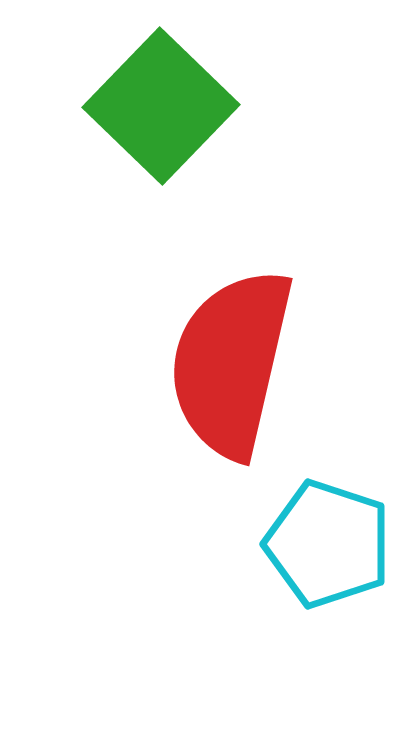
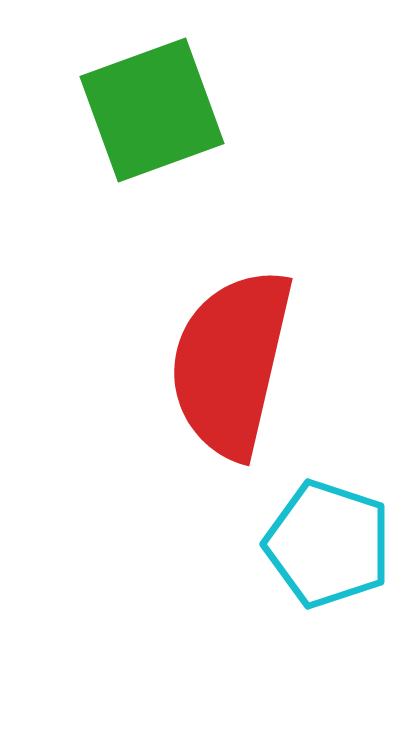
green square: moved 9 px left, 4 px down; rotated 26 degrees clockwise
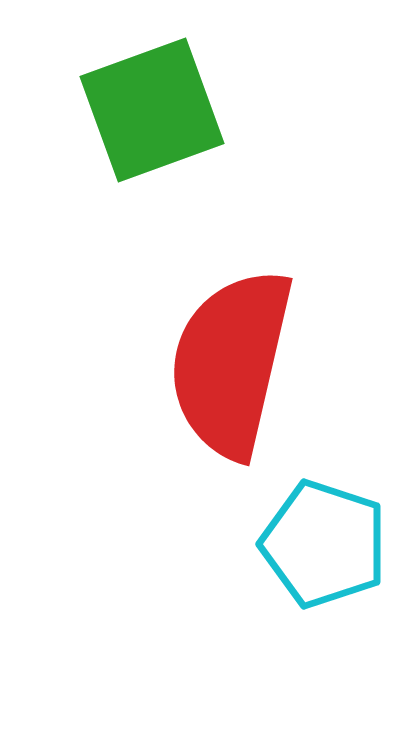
cyan pentagon: moved 4 px left
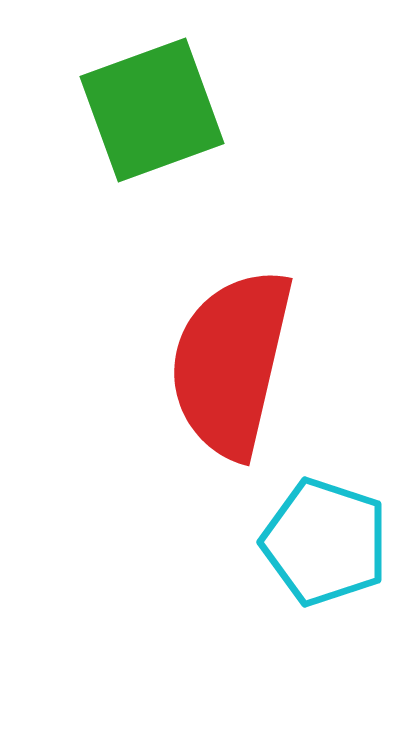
cyan pentagon: moved 1 px right, 2 px up
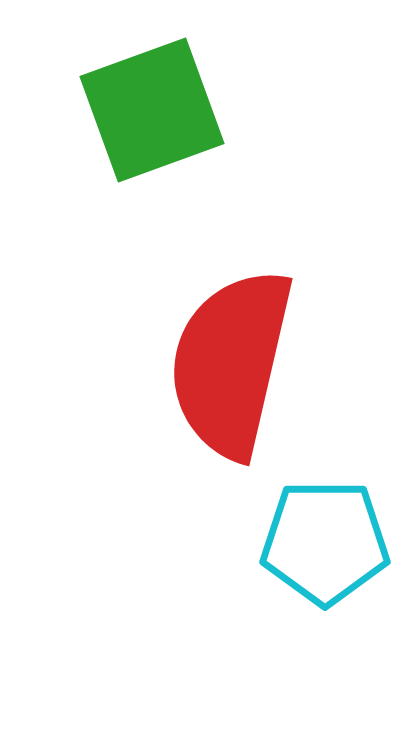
cyan pentagon: rotated 18 degrees counterclockwise
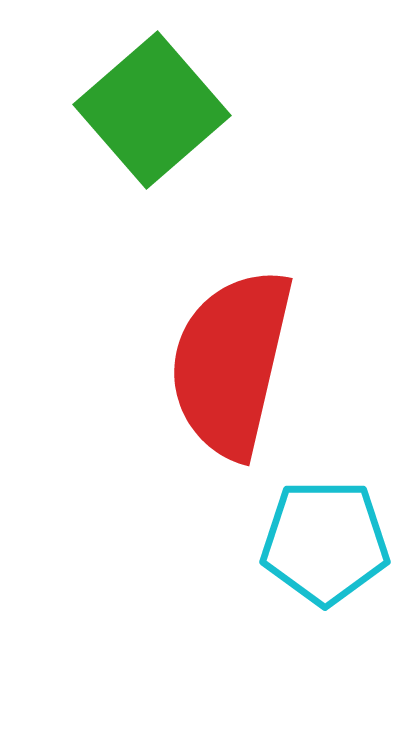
green square: rotated 21 degrees counterclockwise
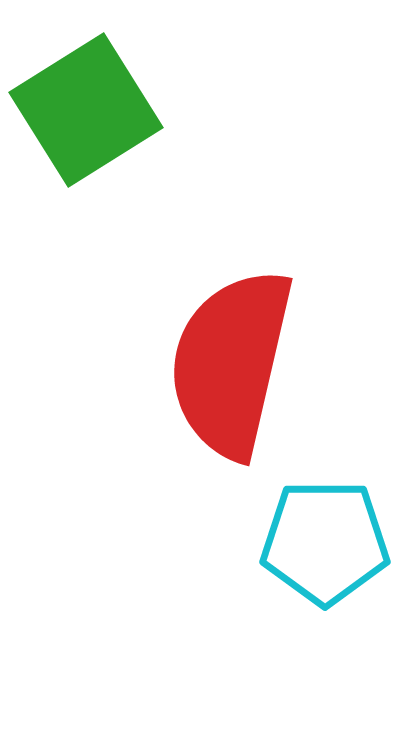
green square: moved 66 px left; rotated 9 degrees clockwise
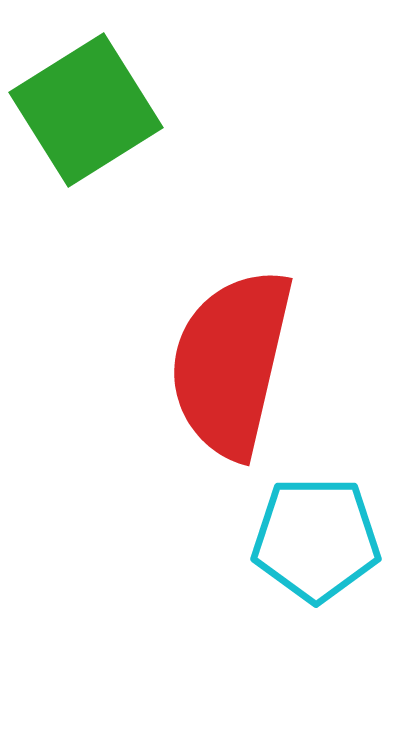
cyan pentagon: moved 9 px left, 3 px up
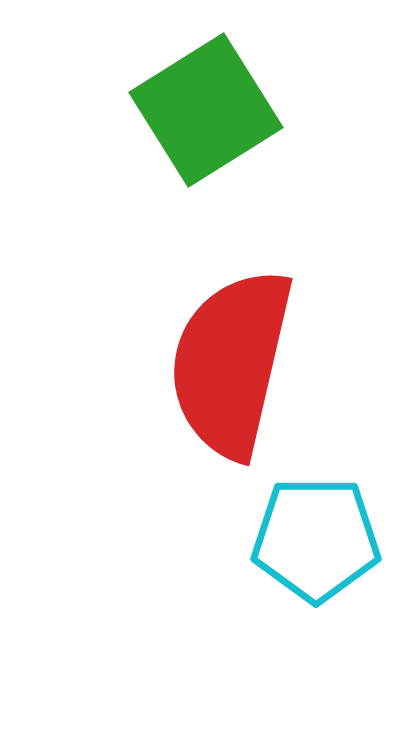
green square: moved 120 px right
